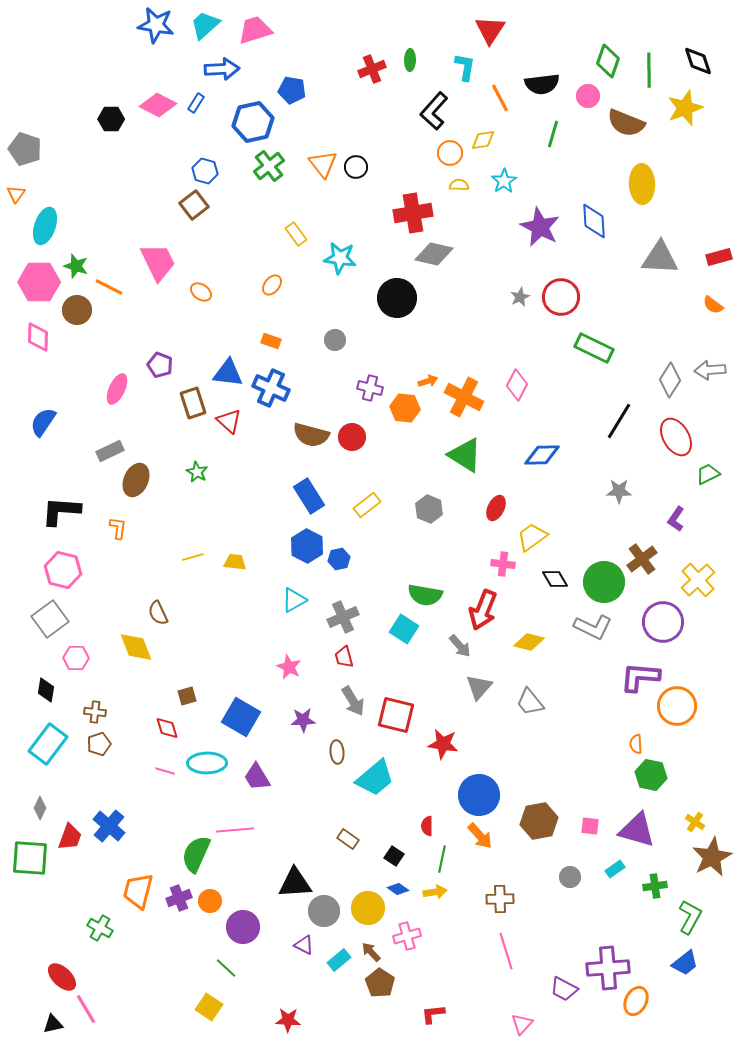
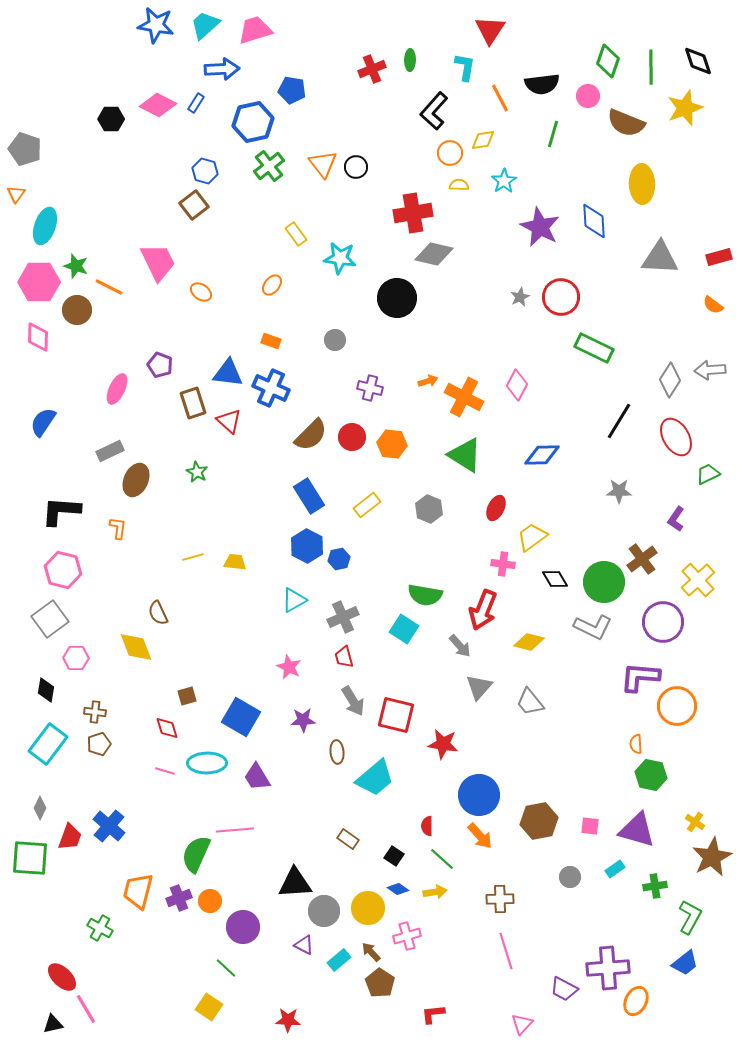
green line at (649, 70): moved 2 px right, 3 px up
orange hexagon at (405, 408): moved 13 px left, 36 px down
brown semicircle at (311, 435): rotated 60 degrees counterclockwise
green line at (442, 859): rotated 60 degrees counterclockwise
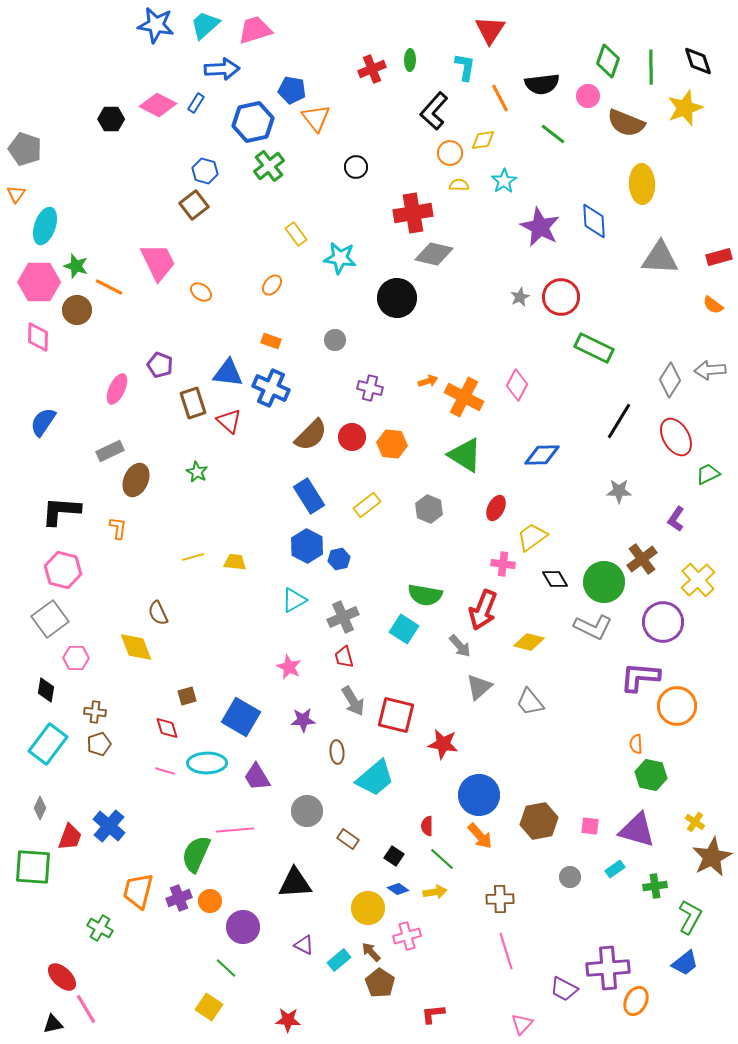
green line at (553, 134): rotated 68 degrees counterclockwise
orange triangle at (323, 164): moved 7 px left, 46 px up
gray triangle at (479, 687): rotated 8 degrees clockwise
green square at (30, 858): moved 3 px right, 9 px down
gray circle at (324, 911): moved 17 px left, 100 px up
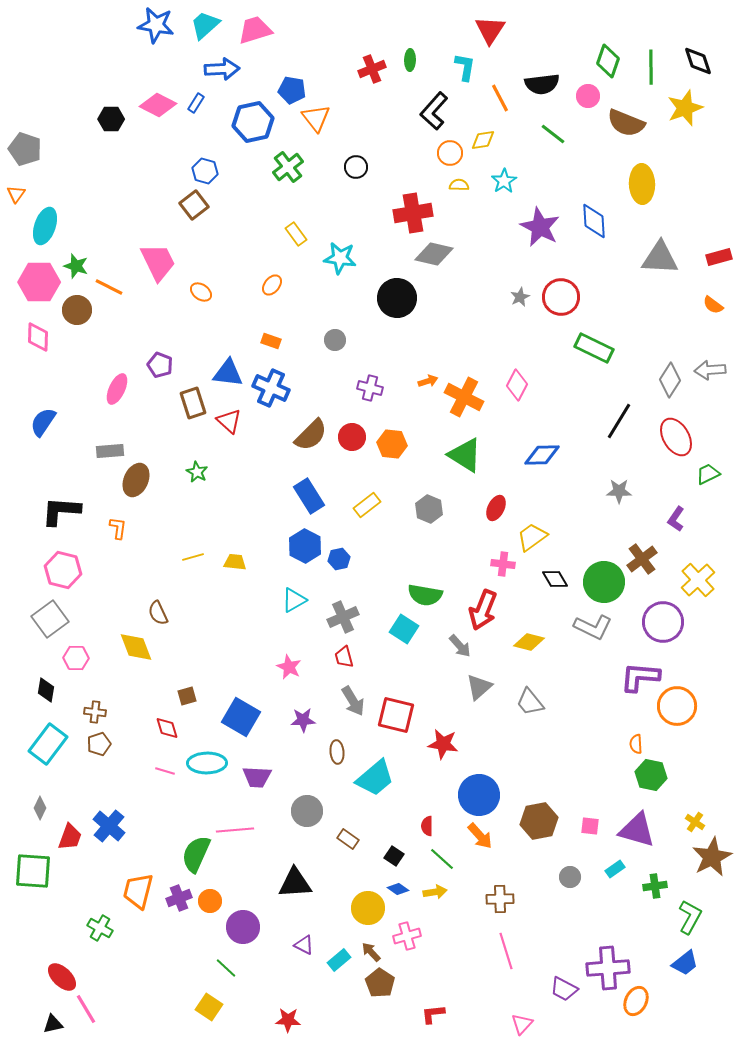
green cross at (269, 166): moved 19 px right, 1 px down
gray rectangle at (110, 451): rotated 20 degrees clockwise
blue hexagon at (307, 546): moved 2 px left
purple trapezoid at (257, 777): rotated 56 degrees counterclockwise
green square at (33, 867): moved 4 px down
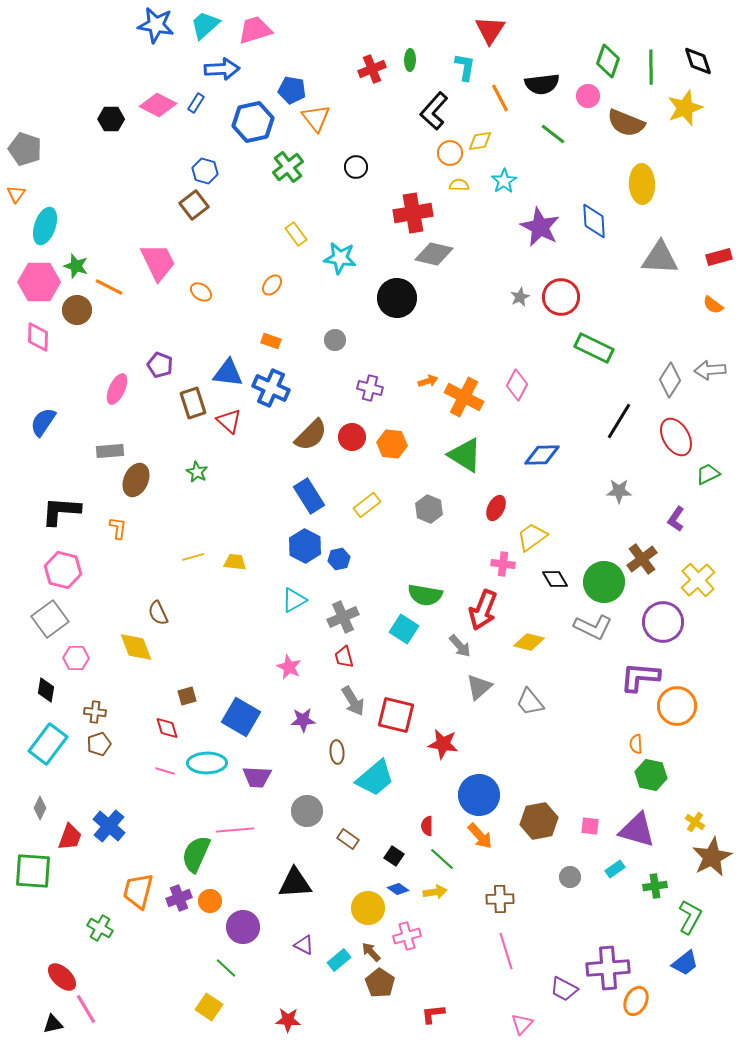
yellow diamond at (483, 140): moved 3 px left, 1 px down
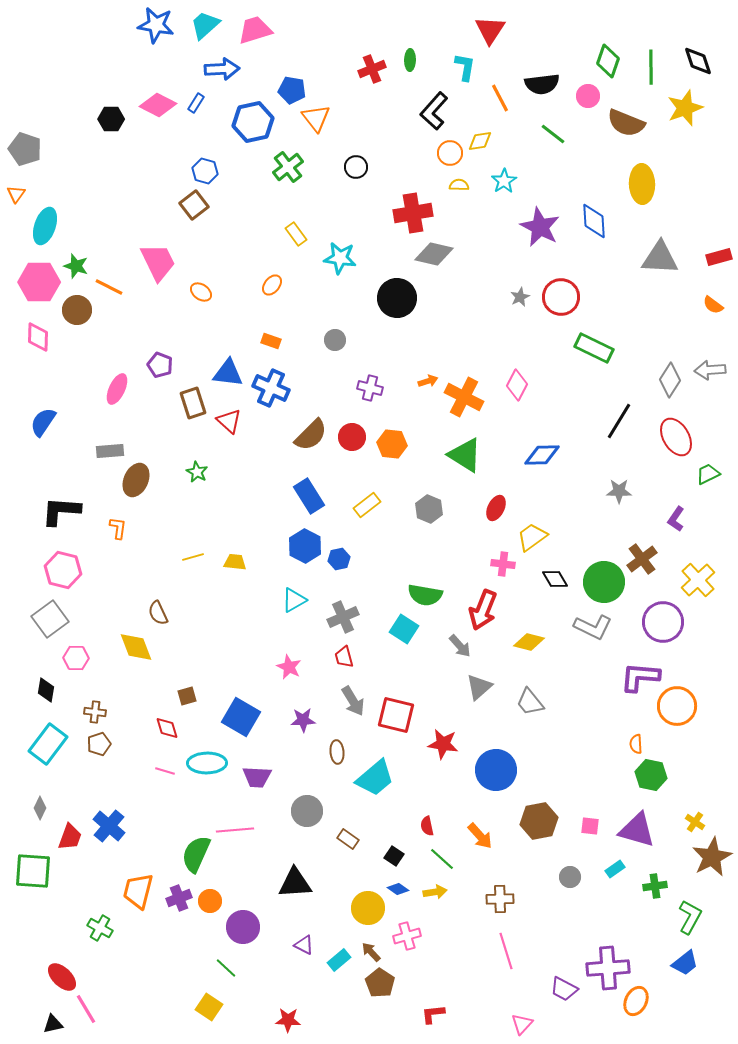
blue circle at (479, 795): moved 17 px right, 25 px up
red semicircle at (427, 826): rotated 12 degrees counterclockwise
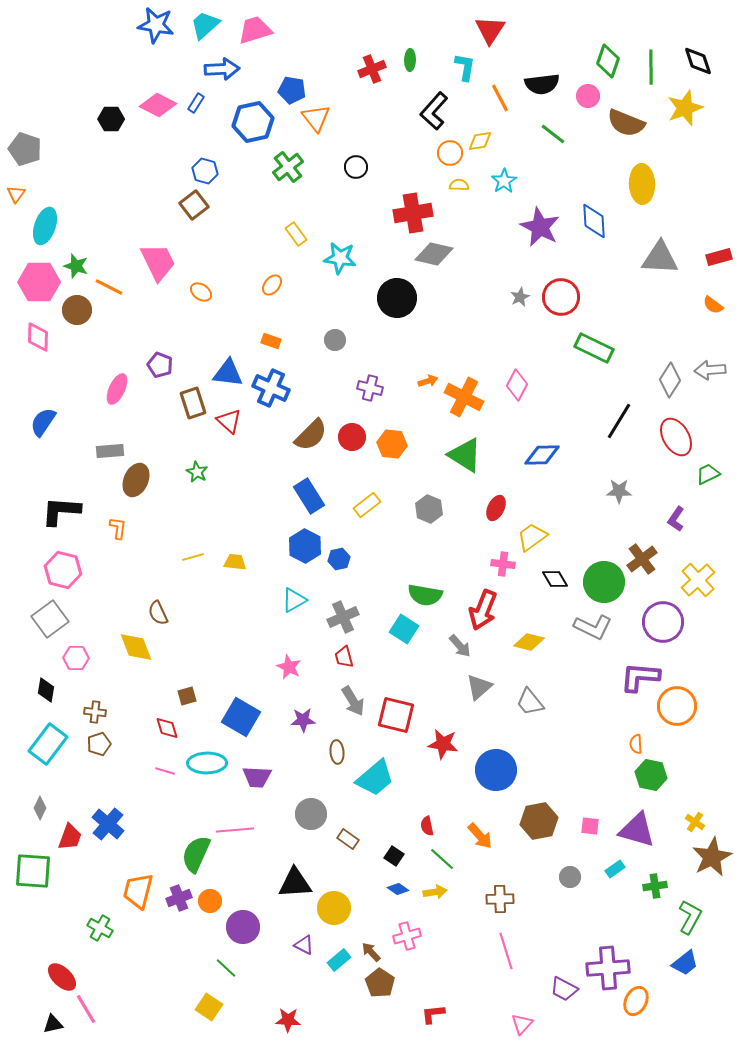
gray circle at (307, 811): moved 4 px right, 3 px down
blue cross at (109, 826): moved 1 px left, 2 px up
yellow circle at (368, 908): moved 34 px left
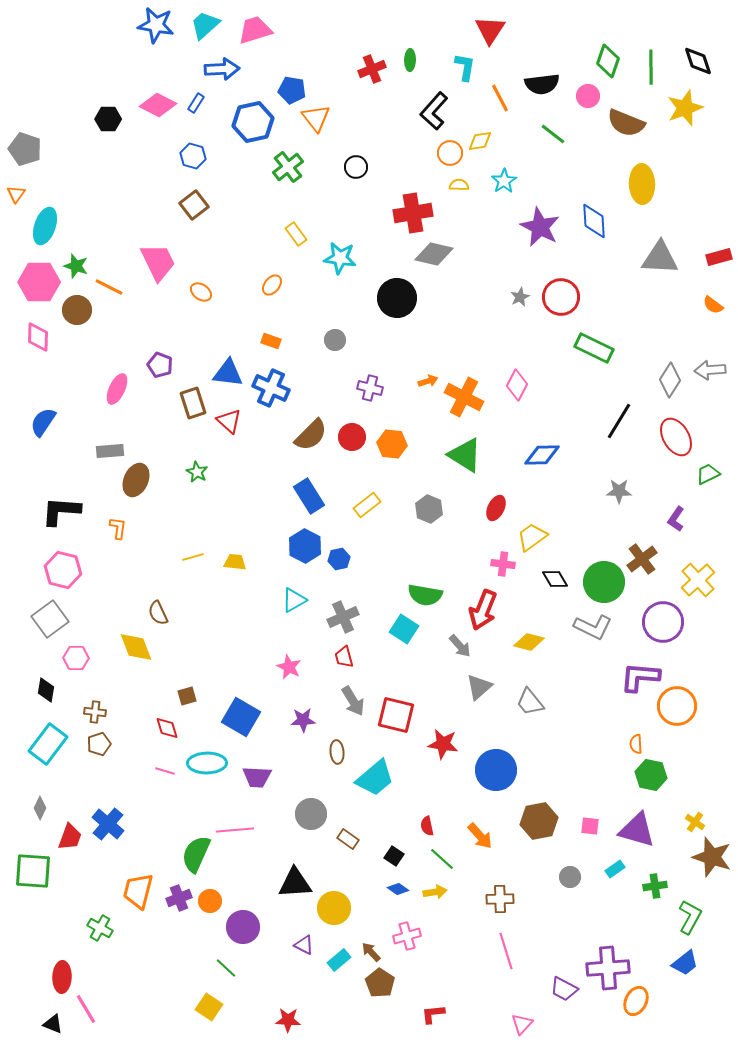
black hexagon at (111, 119): moved 3 px left
blue hexagon at (205, 171): moved 12 px left, 15 px up
brown star at (712, 857): rotated 27 degrees counterclockwise
red ellipse at (62, 977): rotated 48 degrees clockwise
black triangle at (53, 1024): rotated 35 degrees clockwise
